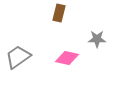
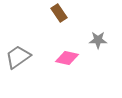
brown rectangle: rotated 48 degrees counterclockwise
gray star: moved 1 px right, 1 px down
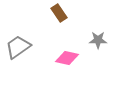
gray trapezoid: moved 10 px up
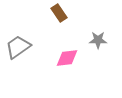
pink diamond: rotated 20 degrees counterclockwise
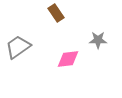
brown rectangle: moved 3 px left
pink diamond: moved 1 px right, 1 px down
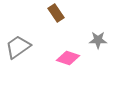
pink diamond: moved 1 px up; rotated 25 degrees clockwise
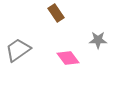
gray trapezoid: moved 3 px down
pink diamond: rotated 35 degrees clockwise
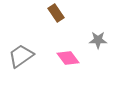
gray trapezoid: moved 3 px right, 6 px down
